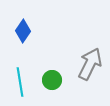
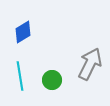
blue diamond: moved 1 px down; rotated 25 degrees clockwise
cyan line: moved 6 px up
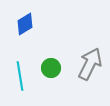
blue diamond: moved 2 px right, 8 px up
green circle: moved 1 px left, 12 px up
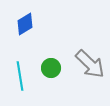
gray arrow: rotated 108 degrees clockwise
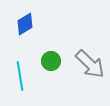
green circle: moved 7 px up
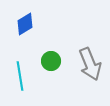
gray arrow: rotated 24 degrees clockwise
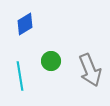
gray arrow: moved 6 px down
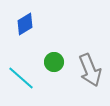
green circle: moved 3 px right, 1 px down
cyan line: moved 1 px right, 2 px down; rotated 40 degrees counterclockwise
